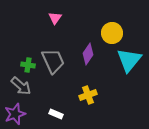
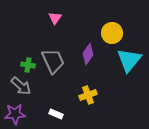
purple star: rotated 15 degrees clockwise
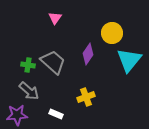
gray trapezoid: moved 1 px down; rotated 24 degrees counterclockwise
gray arrow: moved 8 px right, 5 px down
yellow cross: moved 2 px left, 2 px down
purple star: moved 2 px right, 1 px down
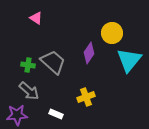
pink triangle: moved 19 px left; rotated 32 degrees counterclockwise
purple diamond: moved 1 px right, 1 px up
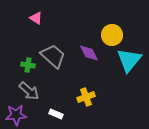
yellow circle: moved 2 px down
purple diamond: rotated 60 degrees counterclockwise
gray trapezoid: moved 6 px up
purple star: moved 1 px left
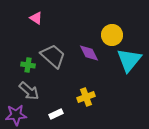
white rectangle: rotated 48 degrees counterclockwise
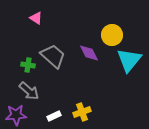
yellow cross: moved 4 px left, 15 px down
white rectangle: moved 2 px left, 2 px down
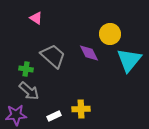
yellow circle: moved 2 px left, 1 px up
green cross: moved 2 px left, 4 px down
yellow cross: moved 1 px left, 3 px up; rotated 18 degrees clockwise
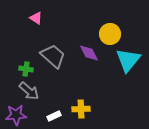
cyan triangle: moved 1 px left
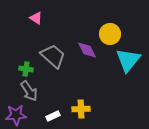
purple diamond: moved 2 px left, 3 px up
gray arrow: rotated 15 degrees clockwise
white rectangle: moved 1 px left
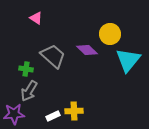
purple diamond: rotated 20 degrees counterclockwise
gray arrow: rotated 65 degrees clockwise
yellow cross: moved 7 px left, 2 px down
purple star: moved 2 px left, 1 px up
